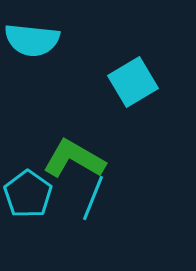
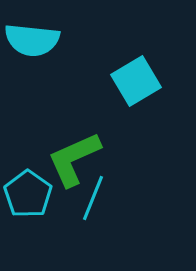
cyan square: moved 3 px right, 1 px up
green L-shape: rotated 54 degrees counterclockwise
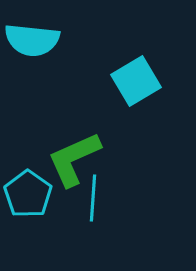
cyan line: rotated 18 degrees counterclockwise
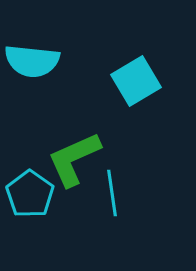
cyan semicircle: moved 21 px down
cyan pentagon: moved 2 px right
cyan line: moved 19 px right, 5 px up; rotated 12 degrees counterclockwise
